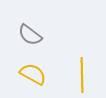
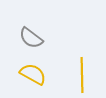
gray semicircle: moved 1 px right, 3 px down
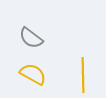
yellow line: moved 1 px right
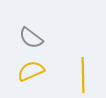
yellow semicircle: moved 2 px left, 3 px up; rotated 52 degrees counterclockwise
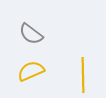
gray semicircle: moved 4 px up
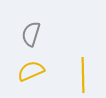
gray semicircle: rotated 70 degrees clockwise
